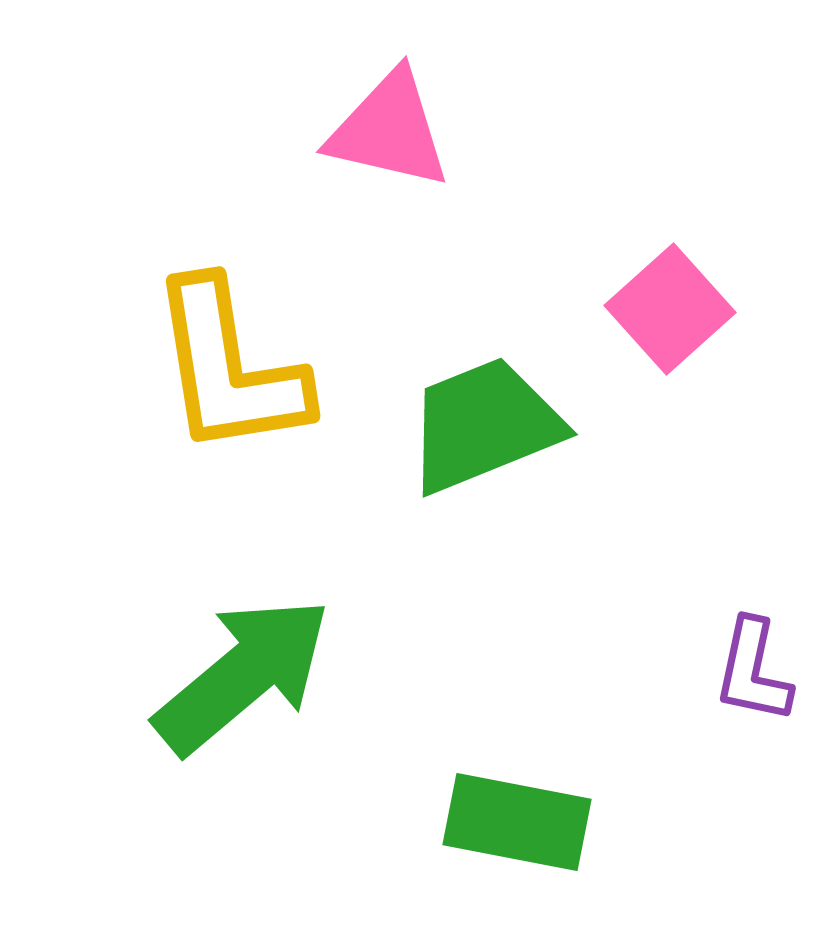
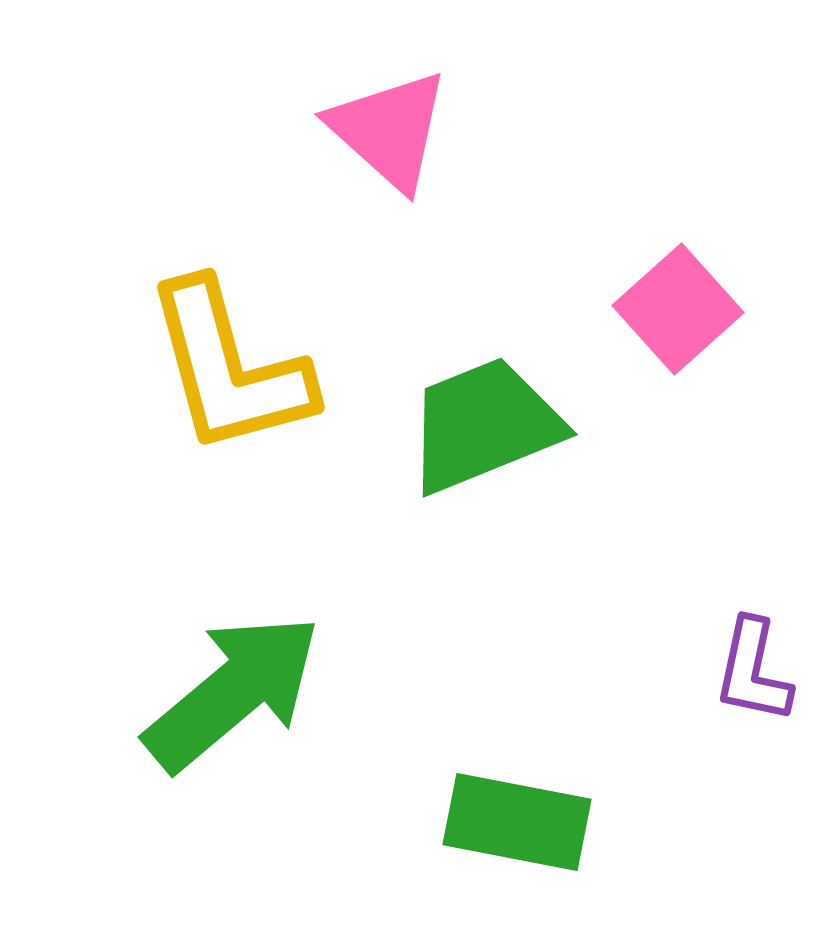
pink triangle: rotated 29 degrees clockwise
pink square: moved 8 px right
yellow L-shape: rotated 6 degrees counterclockwise
green arrow: moved 10 px left, 17 px down
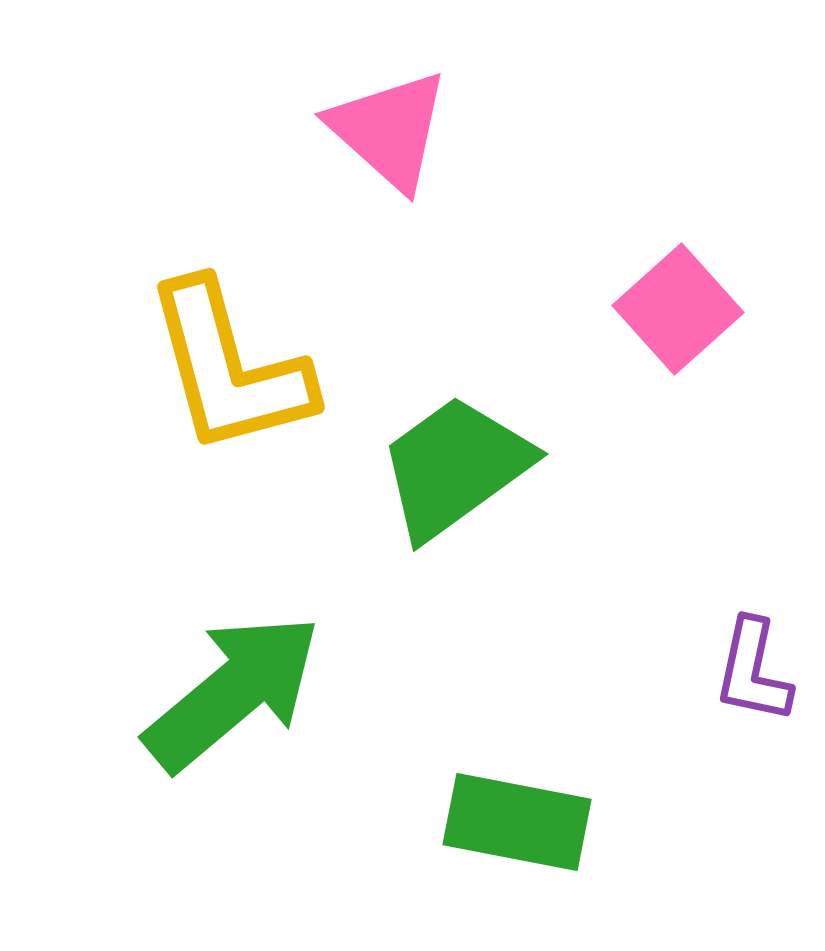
green trapezoid: moved 29 px left, 42 px down; rotated 14 degrees counterclockwise
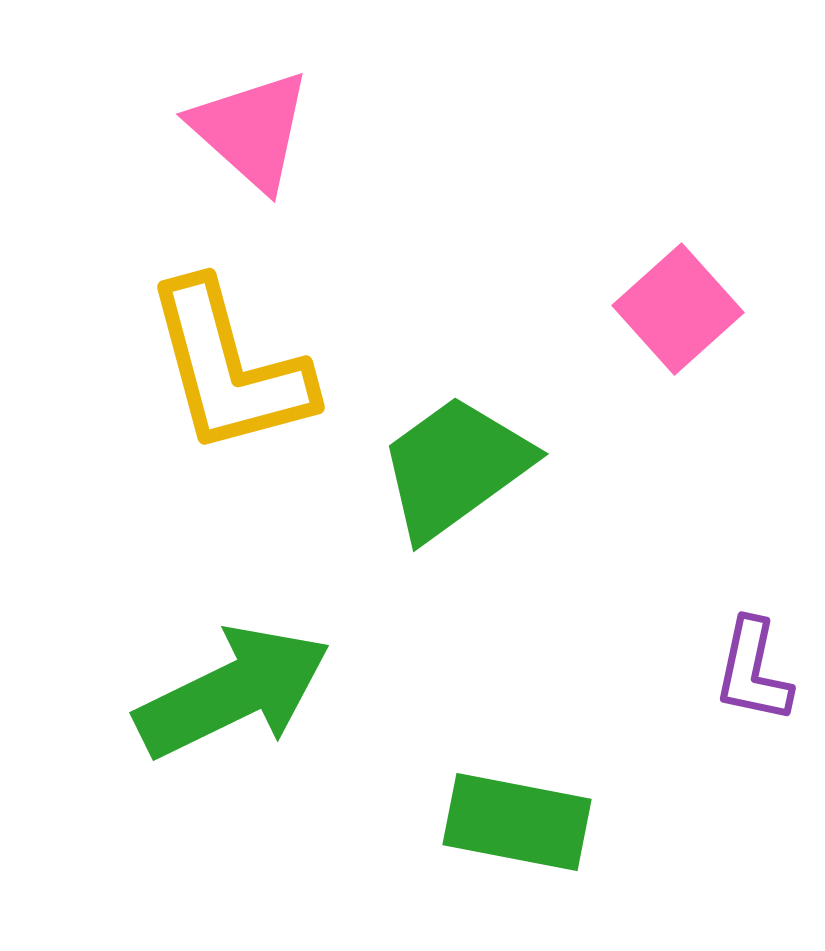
pink triangle: moved 138 px left
green arrow: rotated 14 degrees clockwise
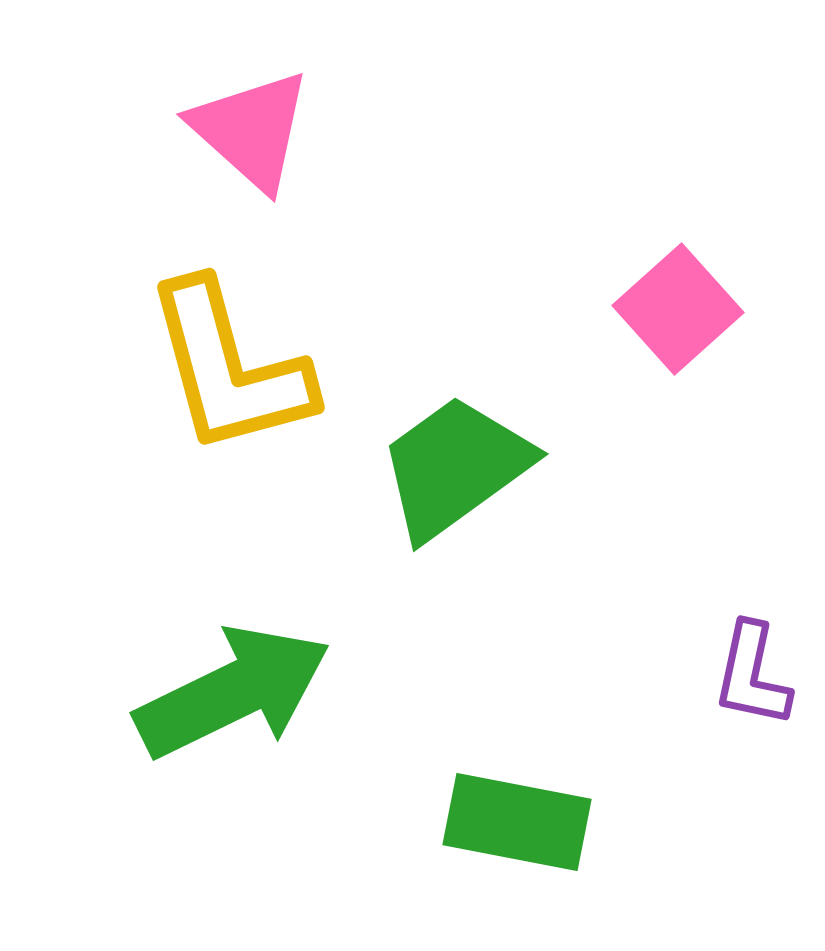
purple L-shape: moved 1 px left, 4 px down
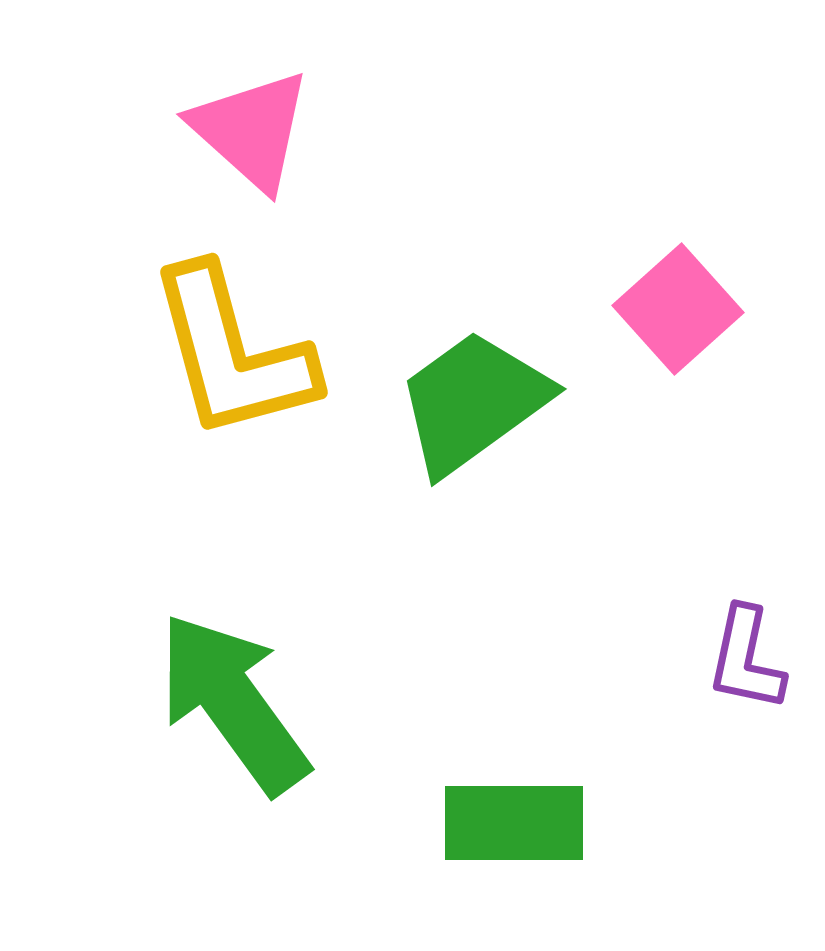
yellow L-shape: moved 3 px right, 15 px up
green trapezoid: moved 18 px right, 65 px up
purple L-shape: moved 6 px left, 16 px up
green arrow: moved 11 px down; rotated 100 degrees counterclockwise
green rectangle: moved 3 px left, 1 px down; rotated 11 degrees counterclockwise
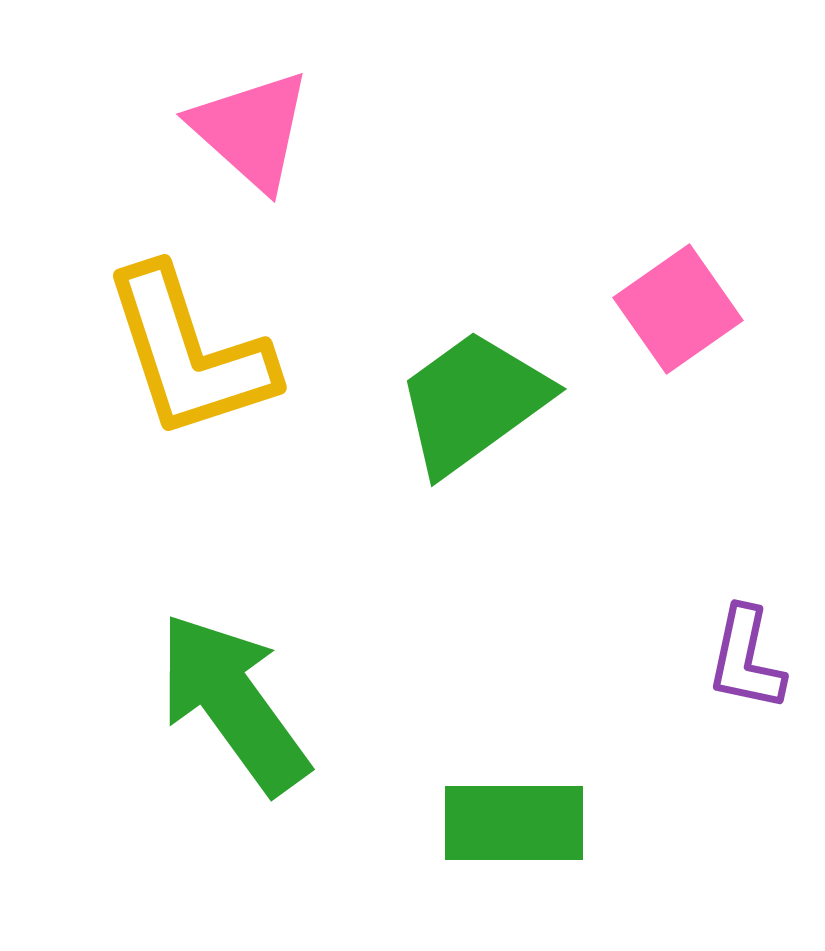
pink square: rotated 7 degrees clockwise
yellow L-shape: moved 43 px left; rotated 3 degrees counterclockwise
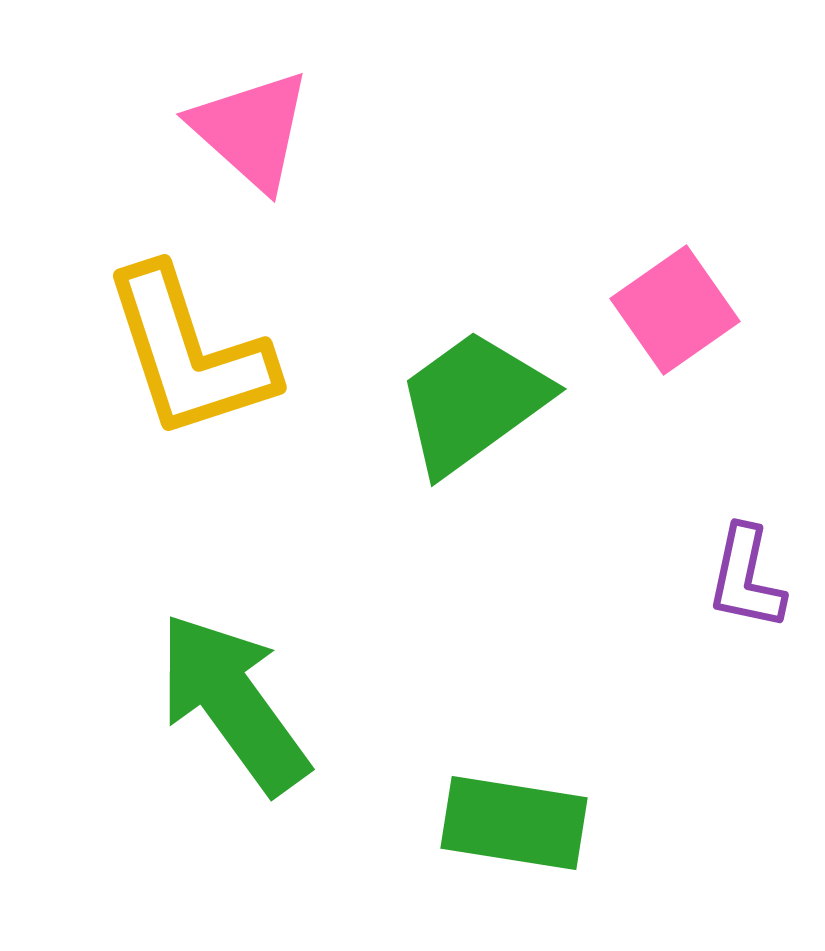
pink square: moved 3 px left, 1 px down
purple L-shape: moved 81 px up
green rectangle: rotated 9 degrees clockwise
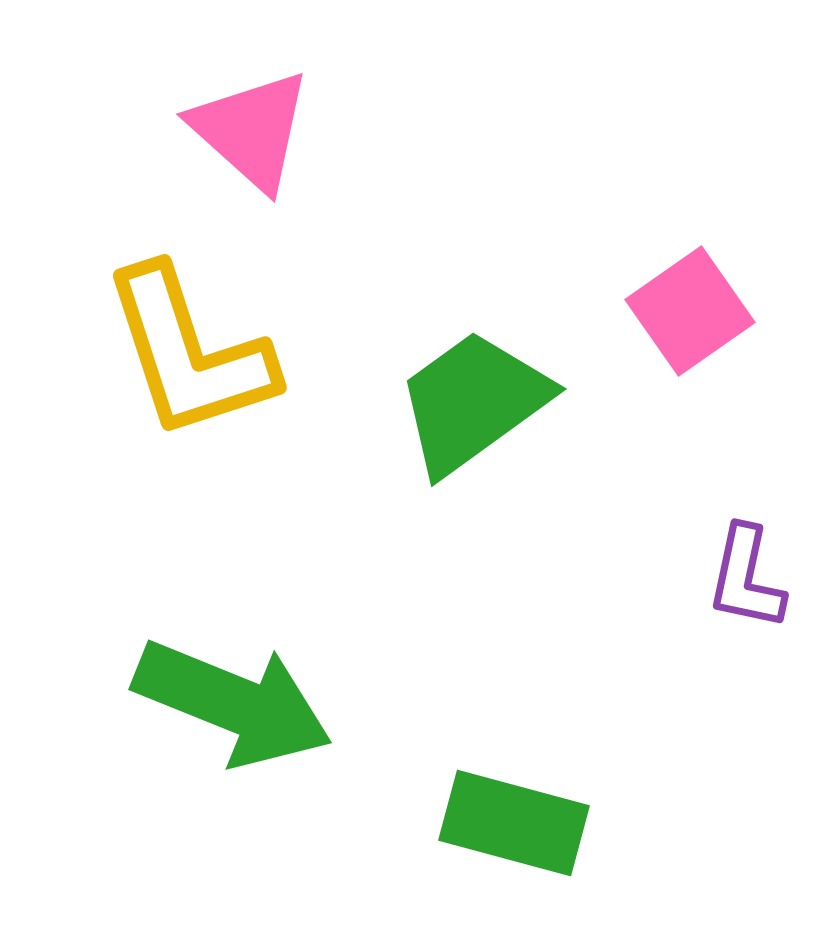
pink square: moved 15 px right, 1 px down
green arrow: rotated 148 degrees clockwise
green rectangle: rotated 6 degrees clockwise
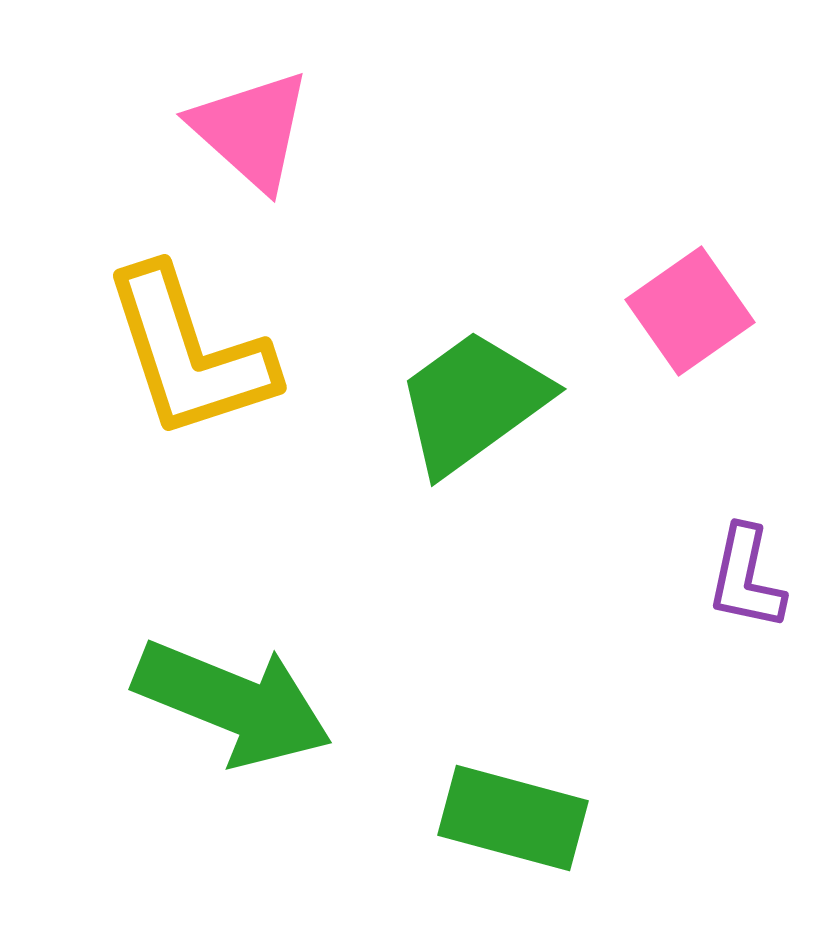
green rectangle: moved 1 px left, 5 px up
